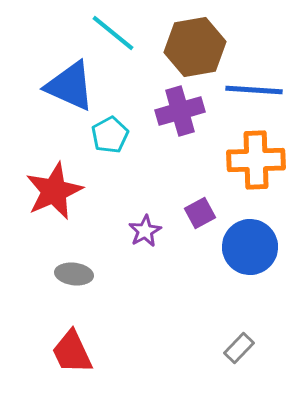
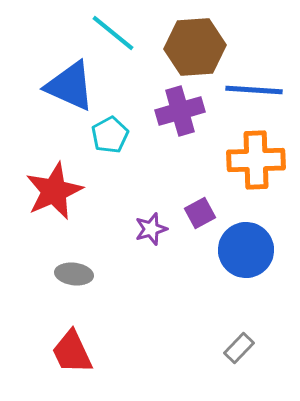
brown hexagon: rotated 6 degrees clockwise
purple star: moved 6 px right, 2 px up; rotated 12 degrees clockwise
blue circle: moved 4 px left, 3 px down
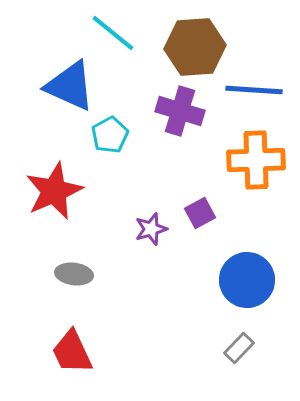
purple cross: rotated 33 degrees clockwise
blue circle: moved 1 px right, 30 px down
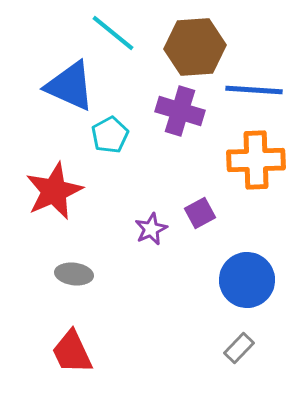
purple star: rotated 8 degrees counterclockwise
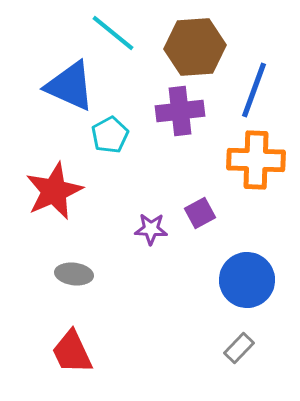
blue line: rotated 74 degrees counterclockwise
purple cross: rotated 24 degrees counterclockwise
orange cross: rotated 4 degrees clockwise
purple star: rotated 28 degrees clockwise
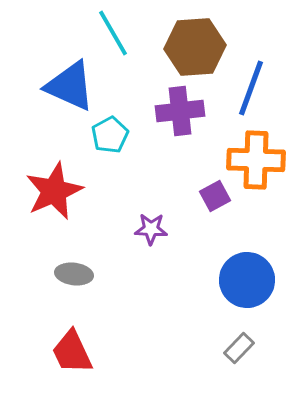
cyan line: rotated 21 degrees clockwise
blue line: moved 3 px left, 2 px up
purple square: moved 15 px right, 17 px up
